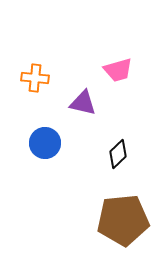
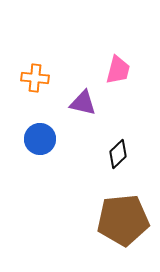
pink trapezoid: rotated 60 degrees counterclockwise
blue circle: moved 5 px left, 4 px up
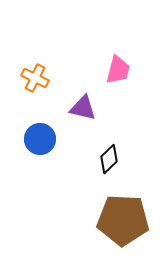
orange cross: rotated 20 degrees clockwise
purple triangle: moved 5 px down
black diamond: moved 9 px left, 5 px down
brown pentagon: rotated 9 degrees clockwise
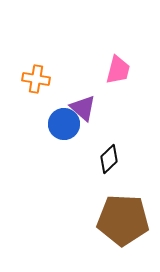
orange cross: moved 1 px right, 1 px down; rotated 16 degrees counterclockwise
purple triangle: rotated 28 degrees clockwise
blue circle: moved 24 px right, 15 px up
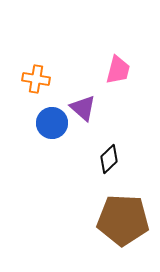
blue circle: moved 12 px left, 1 px up
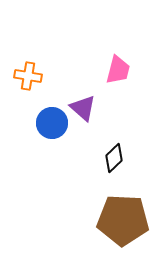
orange cross: moved 8 px left, 3 px up
black diamond: moved 5 px right, 1 px up
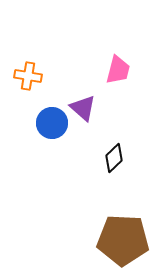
brown pentagon: moved 20 px down
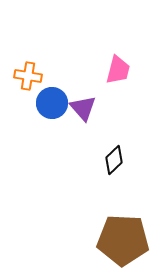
purple triangle: rotated 8 degrees clockwise
blue circle: moved 20 px up
black diamond: moved 2 px down
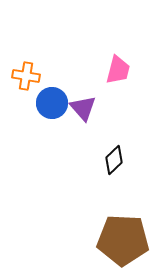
orange cross: moved 2 px left
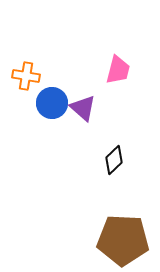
purple triangle: rotated 8 degrees counterclockwise
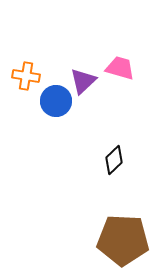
pink trapezoid: moved 2 px right, 2 px up; rotated 88 degrees counterclockwise
blue circle: moved 4 px right, 2 px up
purple triangle: moved 27 px up; rotated 36 degrees clockwise
